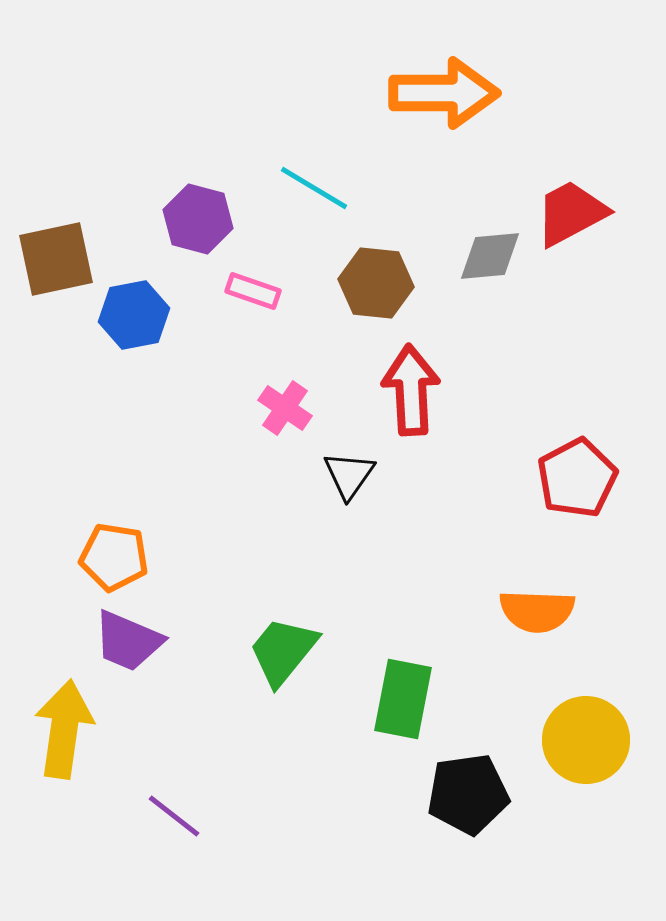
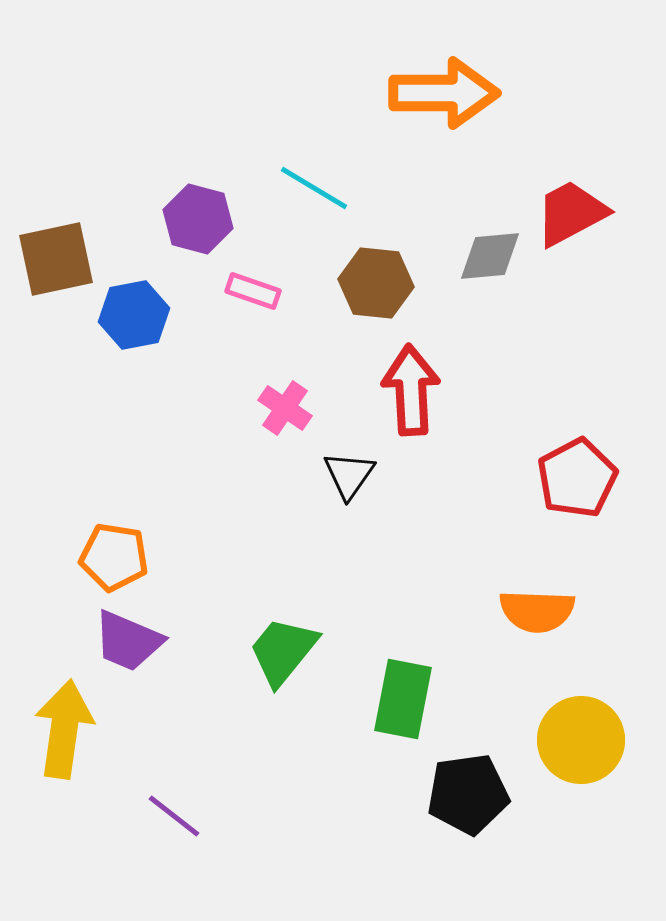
yellow circle: moved 5 px left
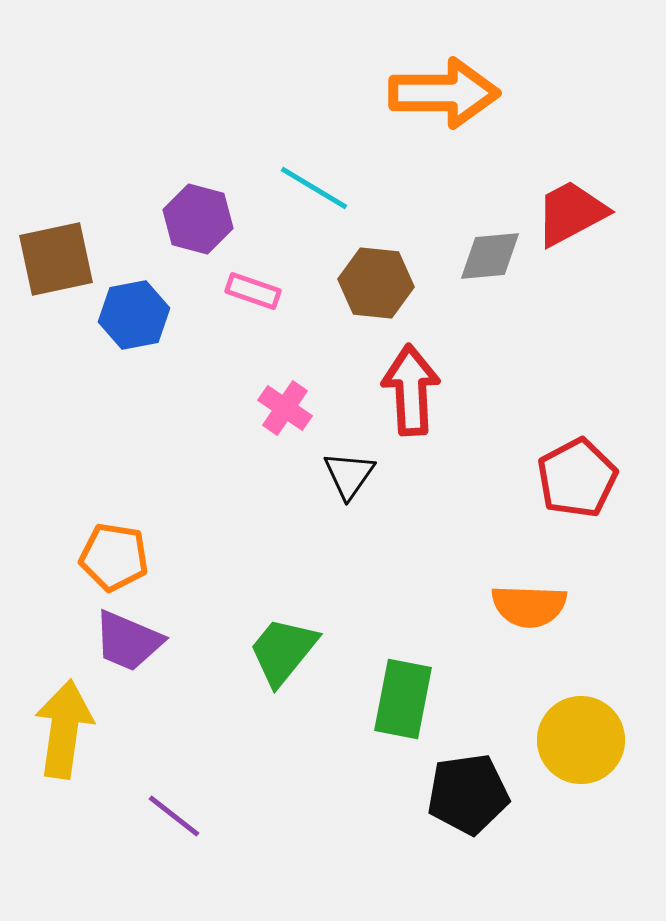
orange semicircle: moved 8 px left, 5 px up
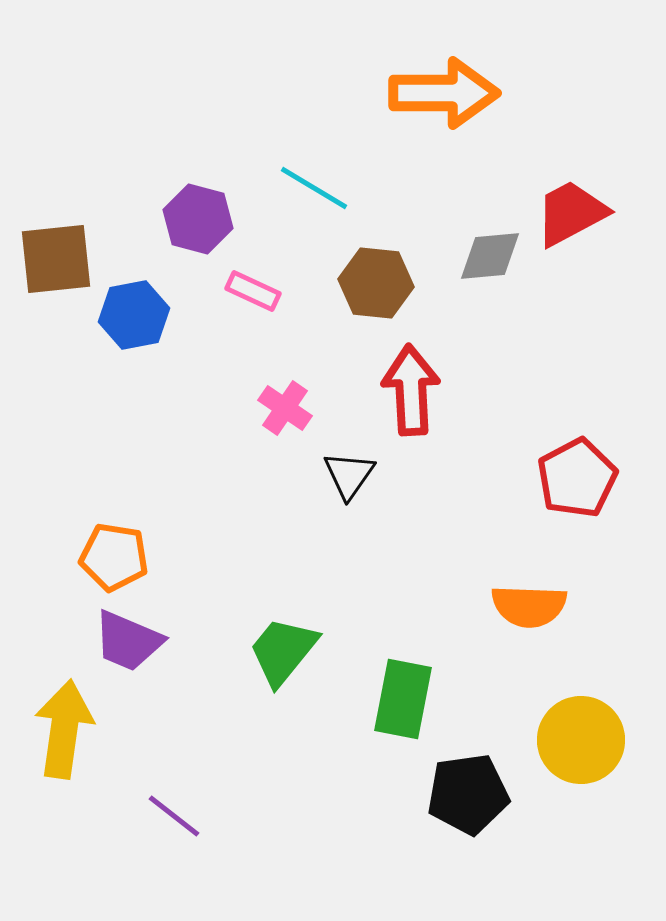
brown square: rotated 6 degrees clockwise
pink rectangle: rotated 6 degrees clockwise
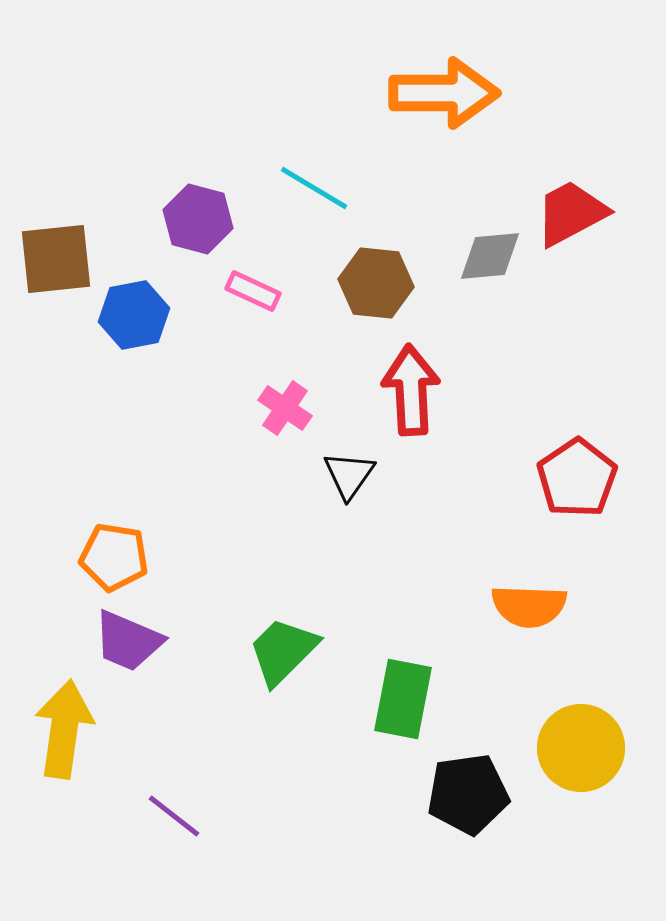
red pentagon: rotated 6 degrees counterclockwise
green trapezoid: rotated 6 degrees clockwise
yellow circle: moved 8 px down
